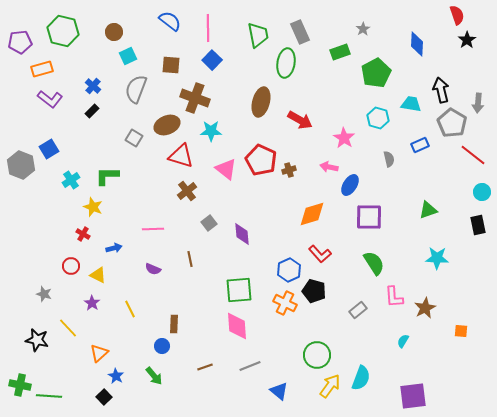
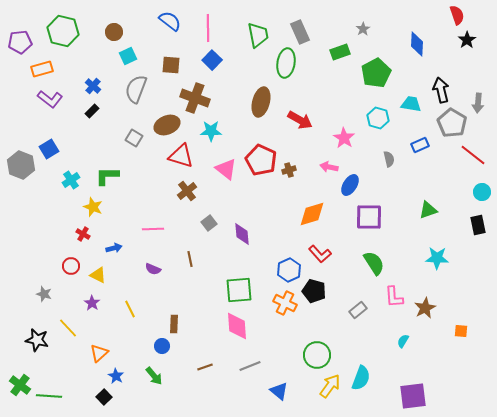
green cross at (20, 385): rotated 25 degrees clockwise
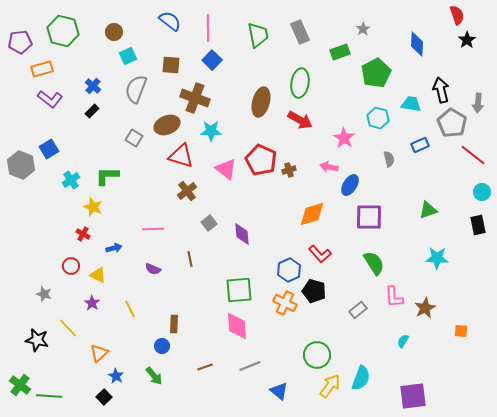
green ellipse at (286, 63): moved 14 px right, 20 px down
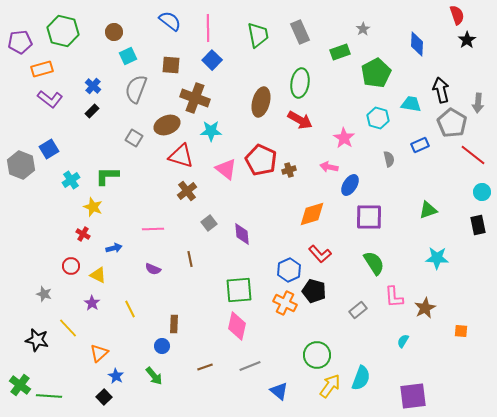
pink diamond at (237, 326): rotated 16 degrees clockwise
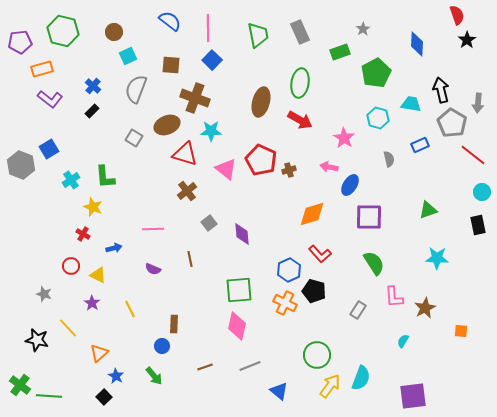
red triangle at (181, 156): moved 4 px right, 2 px up
green L-shape at (107, 176): moved 2 px left, 1 px down; rotated 95 degrees counterclockwise
gray rectangle at (358, 310): rotated 18 degrees counterclockwise
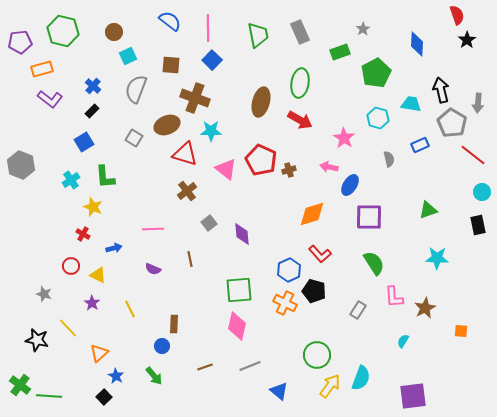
blue square at (49, 149): moved 35 px right, 7 px up
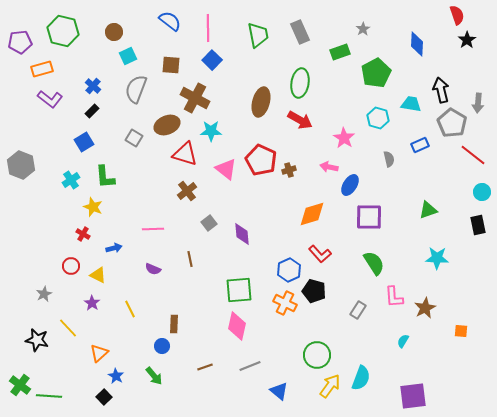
brown cross at (195, 98): rotated 8 degrees clockwise
gray star at (44, 294): rotated 28 degrees clockwise
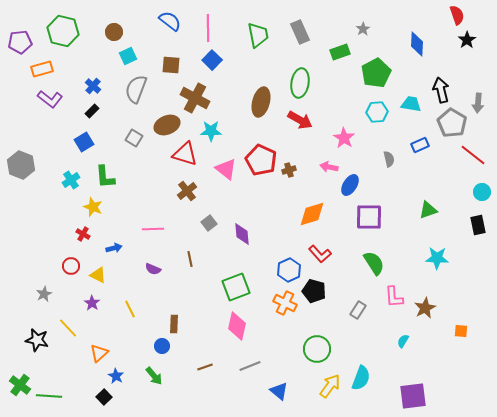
cyan hexagon at (378, 118): moved 1 px left, 6 px up; rotated 20 degrees counterclockwise
green square at (239, 290): moved 3 px left, 3 px up; rotated 16 degrees counterclockwise
green circle at (317, 355): moved 6 px up
